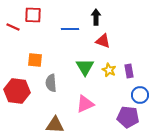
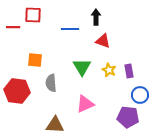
red line: rotated 24 degrees counterclockwise
green triangle: moved 3 px left
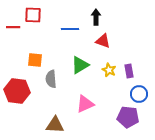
green triangle: moved 2 px left, 2 px up; rotated 30 degrees clockwise
gray semicircle: moved 4 px up
blue circle: moved 1 px left, 1 px up
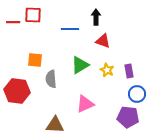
red line: moved 5 px up
yellow star: moved 2 px left
blue circle: moved 2 px left
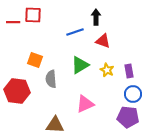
blue line: moved 5 px right, 3 px down; rotated 18 degrees counterclockwise
orange square: rotated 14 degrees clockwise
blue circle: moved 4 px left
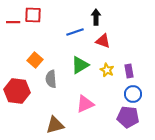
orange square: rotated 21 degrees clockwise
brown triangle: rotated 18 degrees counterclockwise
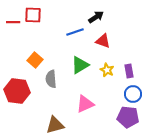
black arrow: rotated 56 degrees clockwise
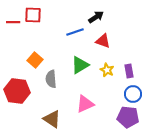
brown triangle: moved 3 px left, 6 px up; rotated 48 degrees clockwise
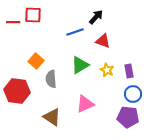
black arrow: rotated 14 degrees counterclockwise
orange square: moved 1 px right, 1 px down
brown triangle: moved 2 px up
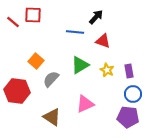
red line: rotated 40 degrees clockwise
blue line: rotated 24 degrees clockwise
gray semicircle: rotated 48 degrees clockwise
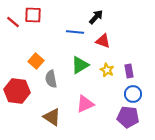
gray semicircle: rotated 54 degrees counterclockwise
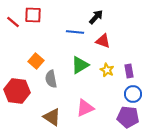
pink triangle: moved 4 px down
